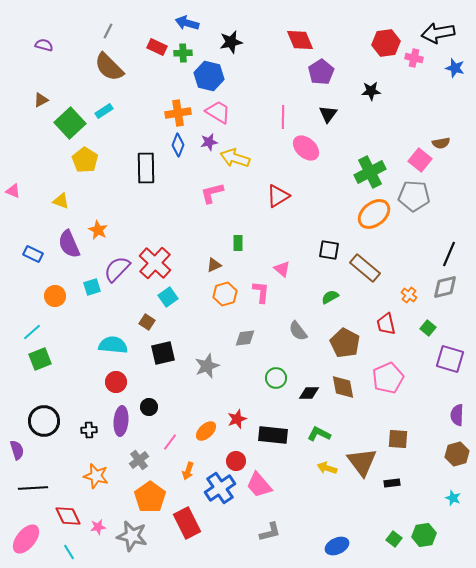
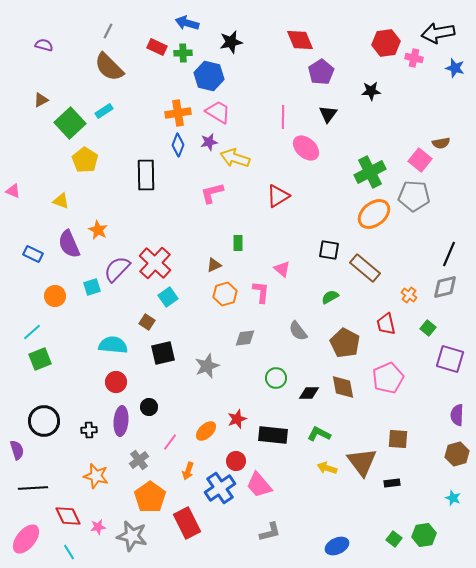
black rectangle at (146, 168): moved 7 px down
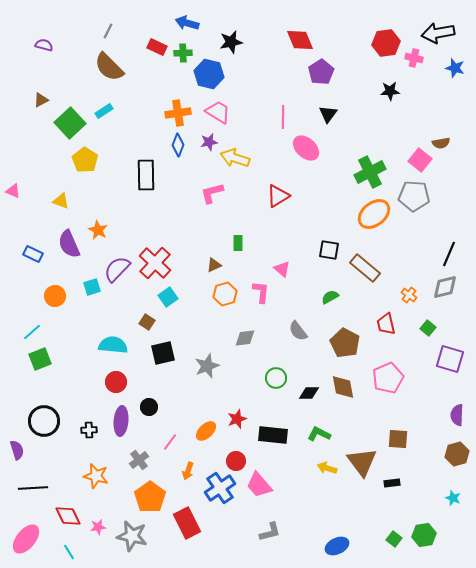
blue hexagon at (209, 76): moved 2 px up
black star at (371, 91): moved 19 px right
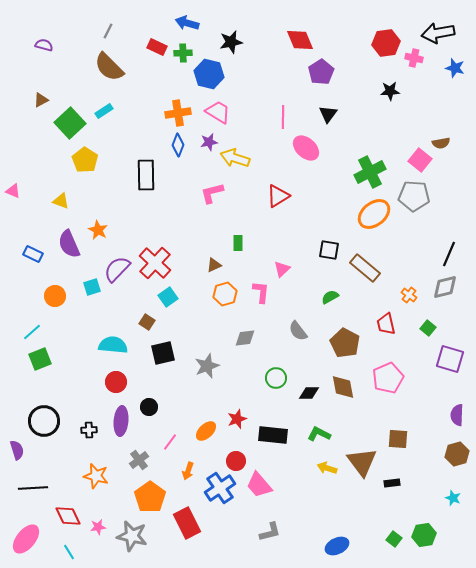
pink triangle at (282, 269): rotated 36 degrees clockwise
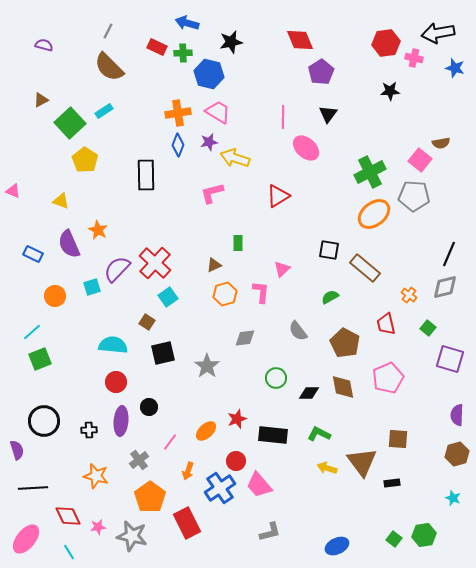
gray star at (207, 366): rotated 15 degrees counterclockwise
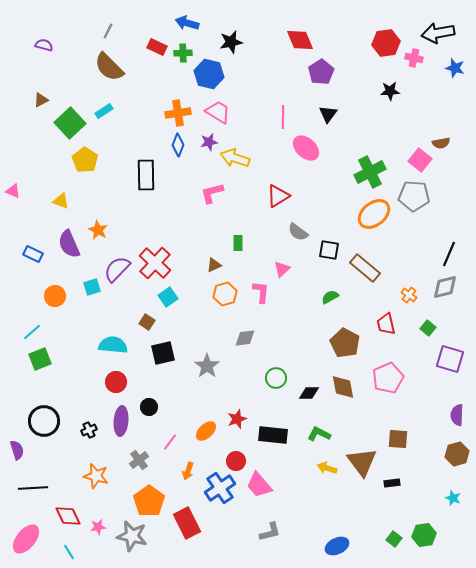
gray semicircle at (298, 331): moved 99 px up; rotated 15 degrees counterclockwise
black cross at (89, 430): rotated 21 degrees counterclockwise
orange pentagon at (150, 497): moved 1 px left, 4 px down
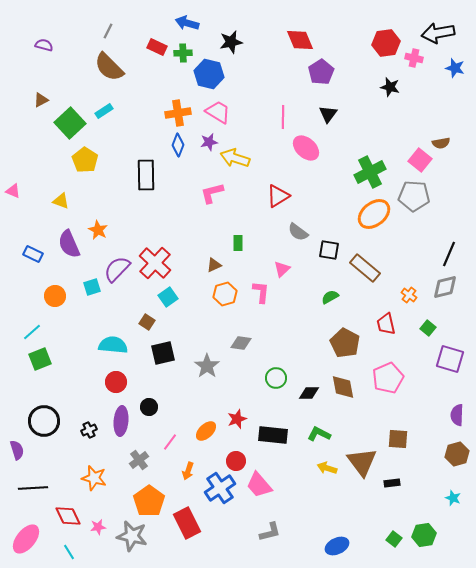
black star at (390, 91): moved 4 px up; rotated 18 degrees clockwise
gray diamond at (245, 338): moved 4 px left, 5 px down; rotated 15 degrees clockwise
orange star at (96, 476): moved 2 px left, 2 px down
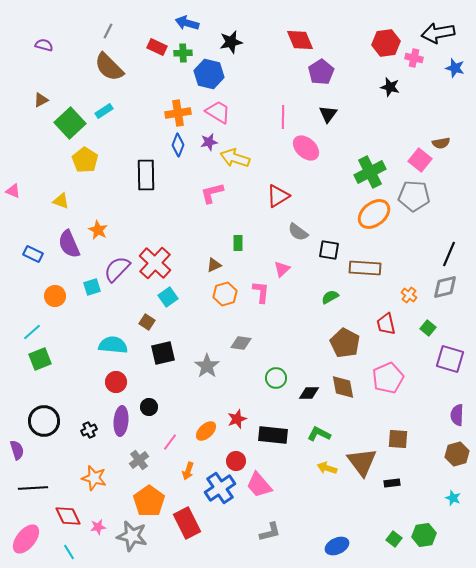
brown rectangle at (365, 268): rotated 36 degrees counterclockwise
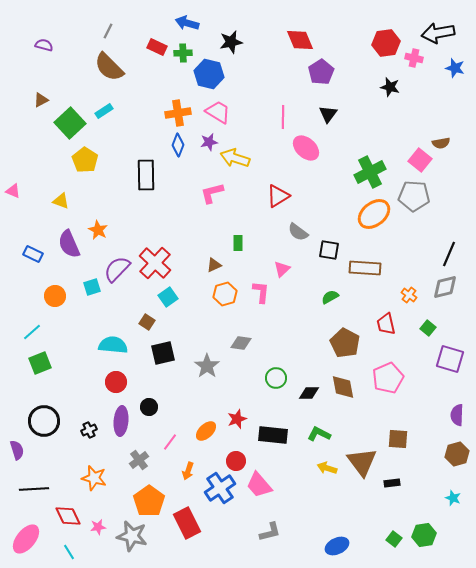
green square at (40, 359): moved 4 px down
black line at (33, 488): moved 1 px right, 1 px down
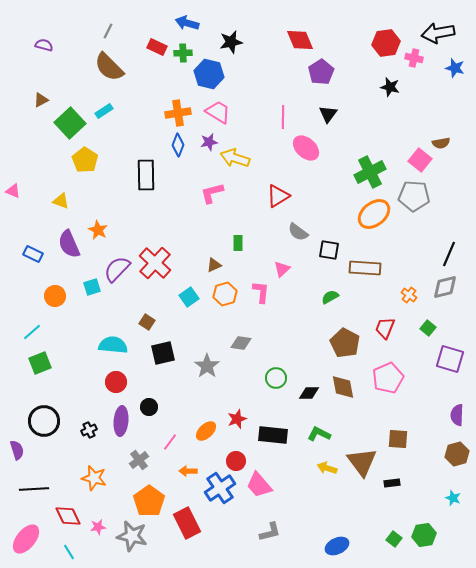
cyan square at (168, 297): moved 21 px right
red trapezoid at (386, 324): moved 1 px left, 4 px down; rotated 35 degrees clockwise
orange arrow at (188, 471): rotated 72 degrees clockwise
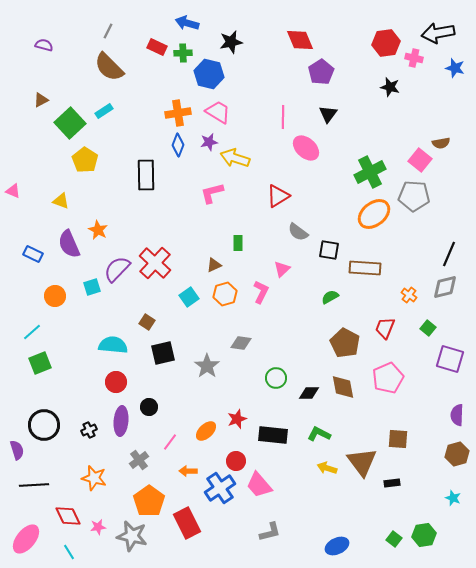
pink L-shape at (261, 292): rotated 20 degrees clockwise
black circle at (44, 421): moved 4 px down
black line at (34, 489): moved 4 px up
